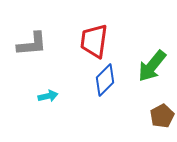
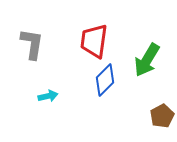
gray L-shape: rotated 76 degrees counterclockwise
green arrow: moved 5 px left, 6 px up; rotated 8 degrees counterclockwise
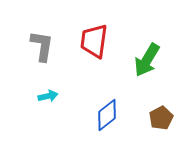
gray L-shape: moved 10 px right, 2 px down
blue diamond: moved 2 px right, 35 px down; rotated 8 degrees clockwise
brown pentagon: moved 1 px left, 2 px down
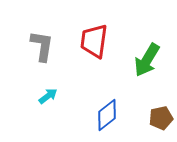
cyan arrow: rotated 24 degrees counterclockwise
brown pentagon: rotated 15 degrees clockwise
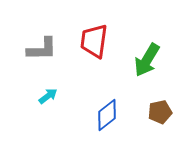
gray L-shape: moved 3 px down; rotated 80 degrees clockwise
brown pentagon: moved 1 px left, 6 px up
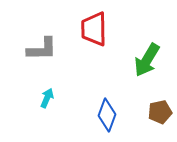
red trapezoid: moved 12 px up; rotated 9 degrees counterclockwise
cyan arrow: moved 1 px left, 2 px down; rotated 30 degrees counterclockwise
blue diamond: rotated 32 degrees counterclockwise
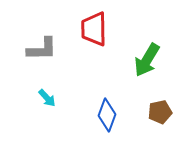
cyan arrow: rotated 114 degrees clockwise
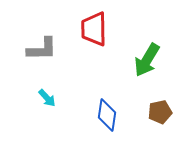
blue diamond: rotated 12 degrees counterclockwise
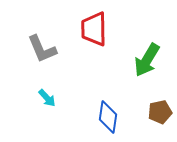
gray L-shape: rotated 68 degrees clockwise
blue diamond: moved 1 px right, 2 px down
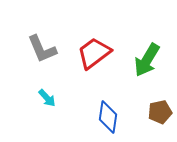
red trapezoid: moved 24 px down; rotated 54 degrees clockwise
